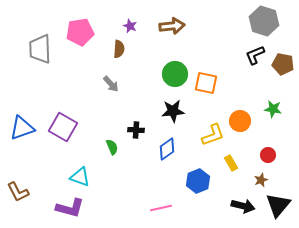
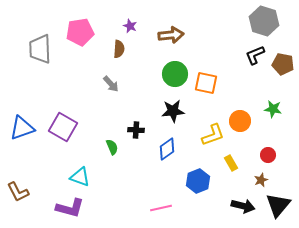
brown arrow: moved 1 px left, 9 px down
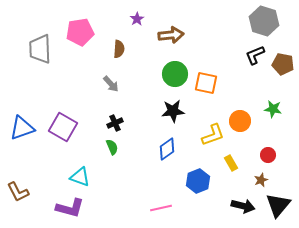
purple star: moved 7 px right, 7 px up; rotated 16 degrees clockwise
black cross: moved 21 px left, 7 px up; rotated 28 degrees counterclockwise
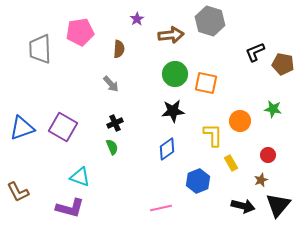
gray hexagon: moved 54 px left
black L-shape: moved 3 px up
yellow L-shape: rotated 70 degrees counterclockwise
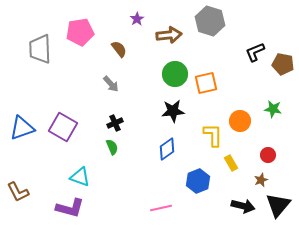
brown arrow: moved 2 px left
brown semicircle: rotated 42 degrees counterclockwise
orange square: rotated 25 degrees counterclockwise
